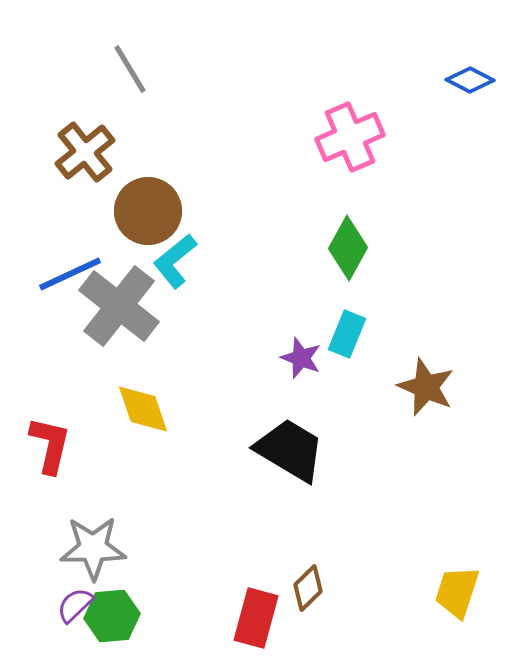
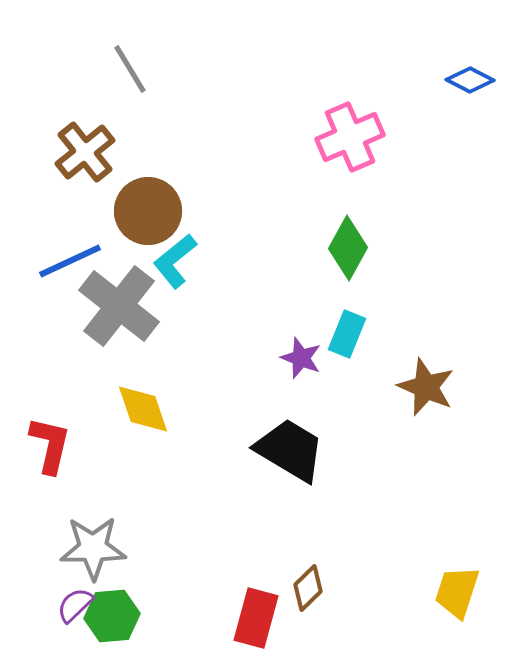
blue line: moved 13 px up
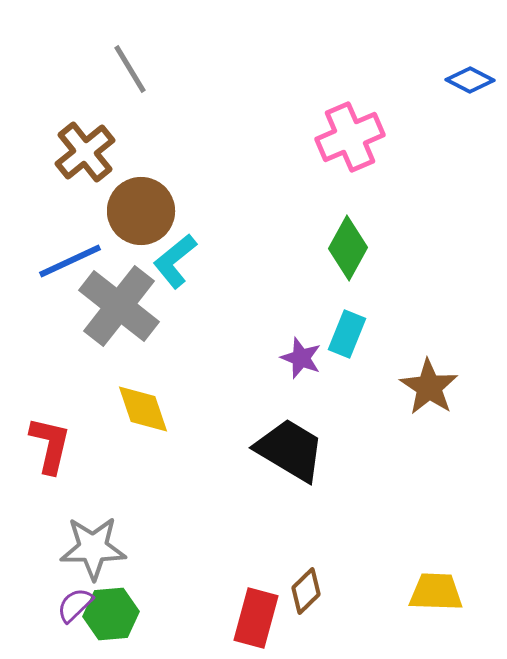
brown circle: moved 7 px left
brown star: moved 3 px right; rotated 10 degrees clockwise
brown diamond: moved 2 px left, 3 px down
yellow trapezoid: moved 21 px left; rotated 74 degrees clockwise
green hexagon: moved 1 px left, 2 px up
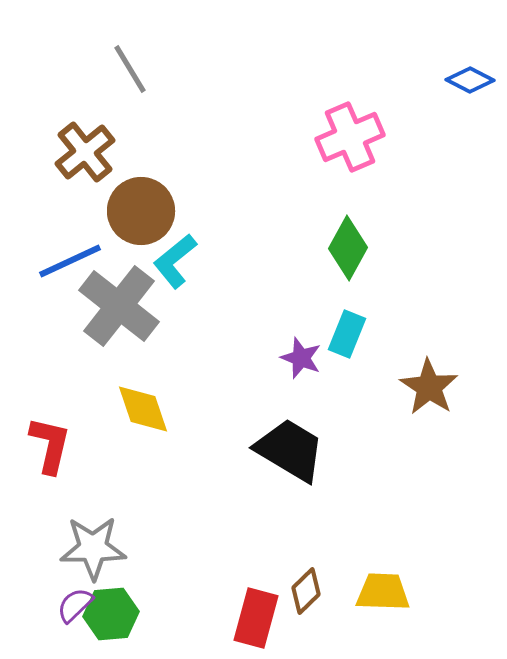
yellow trapezoid: moved 53 px left
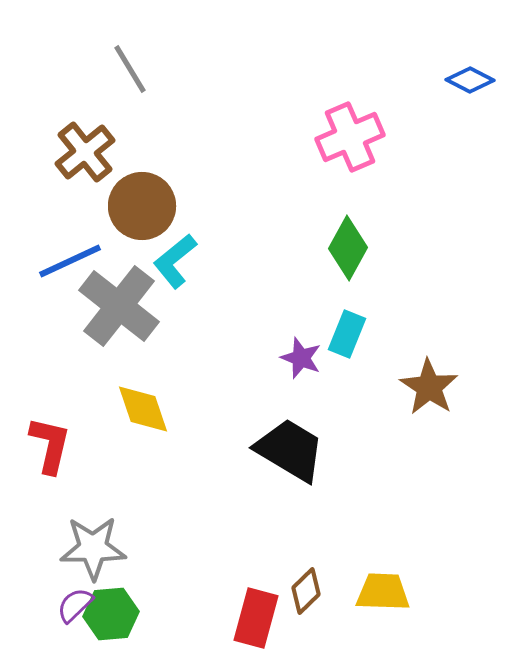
brown circle: moved 1 px right, 5 px up
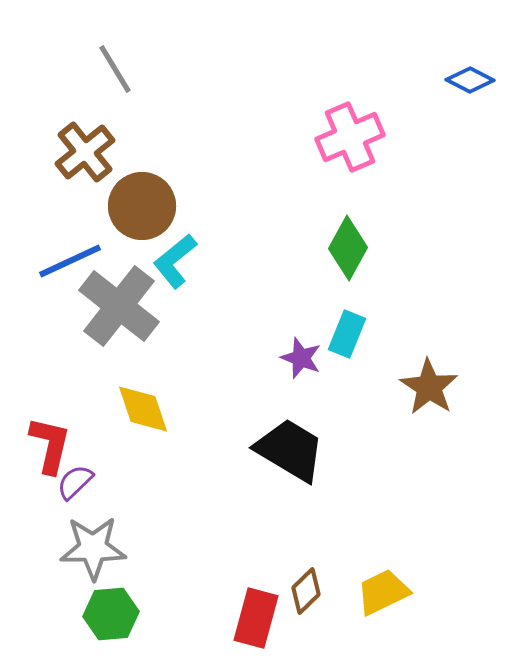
gray line: moved 15 px left
yellow trapezoid: rotated 28 degrees counterclockwise
purple semicircle: moved 123 px up
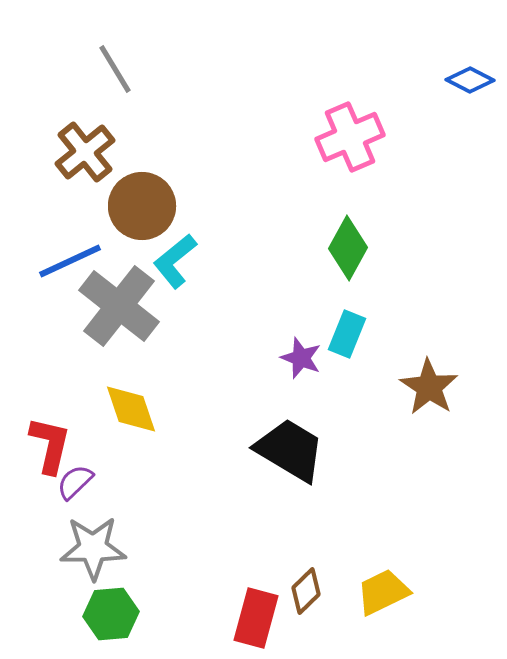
yellow diamond: moved 12 px left
